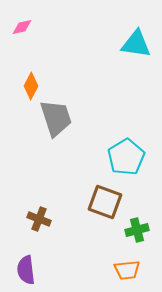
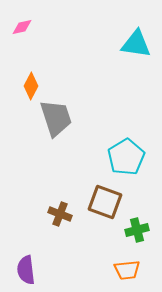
brown cross: moved 21 px right, 5 px up
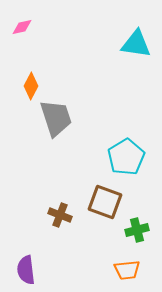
brown cross: moved 1 px down
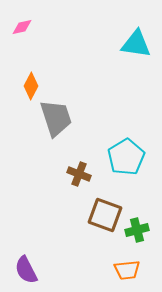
brown square: moved 13 px down
brown cross: moved 19 px right, 41 px up
purple semicircle: rotated 20 degrees counterclockwise
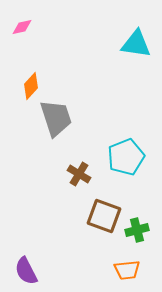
orange diamond: rotated 16 degrees clockwise
cyan pentagon: rotated 9 degrees clockwise
brown cross: rotated 10 degrees clockwise
brown square: moved 1 px left, 1 px down
purple semicircle: moved 1 px down
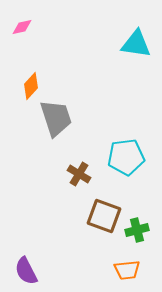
cyan pentagon: rotated 15 degrees clockwise
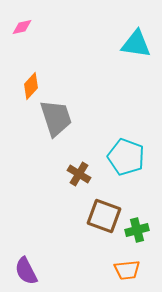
cyan pentagon: rotated 27 degrees clockwise
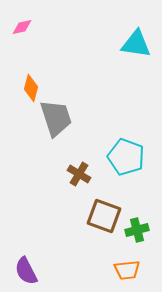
orange diamond: moved 2 px down; rotated 28 degrees counterclockwise
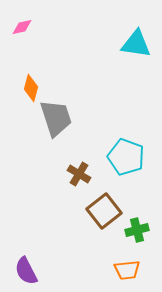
brown square: moved 5 px up; rotated 32 degrees clockwise
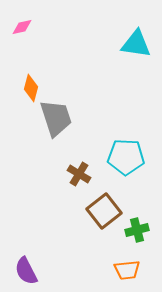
cyan pentagon: rotated 18 degrees counterclockwise
